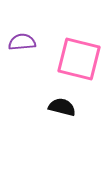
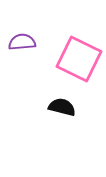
pink square: rotated 12 degrees clockwise
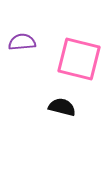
pink square: rotated 12 degrees counterclockwise
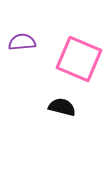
pink square: rotated 9 degrees clockwise
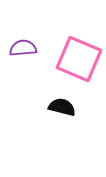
purple semicircle: moved 1 px right, 6 px down
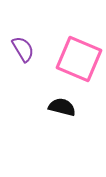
purple semicircle: moved 1 px down; rotated 64 degrees clockwise
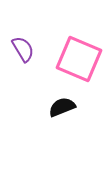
black semicircle: rotated 36 degrees counterclockwise
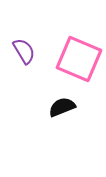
purple semicircle: moved 1 px right, 2 px down
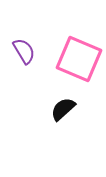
black semicircle: moved 1 px right, 2 px down; rotated 20 degrees counterclockwise
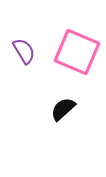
pink square: moved 2 px left, 7 px up
